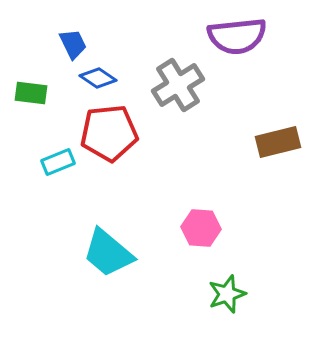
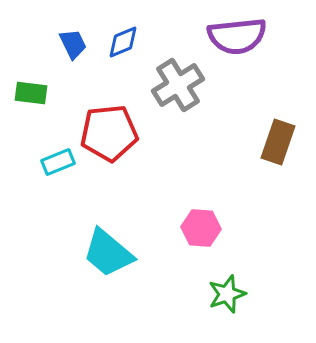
blue diamond: moved 25 px right, 36 px up; rotated 57 degrees counterclockwise
brown rectangle: rotated 57 degrees counterclockwise
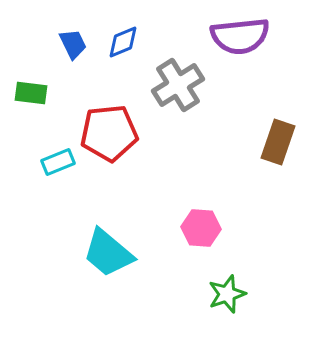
purple semicircle: moved 3 px right
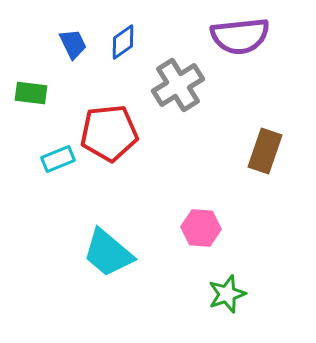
blue diamond: rotated 12 degrees counterclockwise
brown rectangle: moved 13 px left, 9 px down
cyan rectangle: moved 3 px up
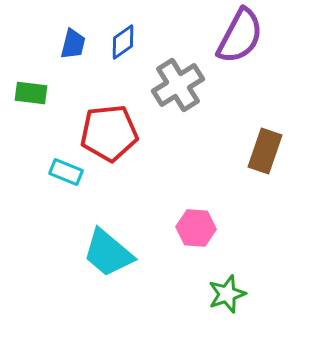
purple semicircle: rotated 56 degrees counterclockwise
blue trapezoid: rotated 40 degrees clockwise
cyan rectangle: moved 8 px right, 13 px down; rotated 44 degrees clockwise
pink hexagon: moved 5 px left
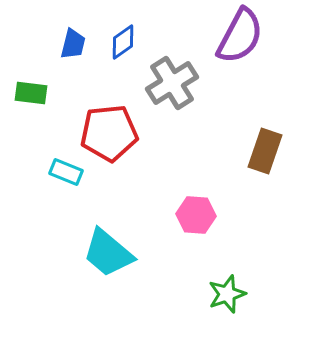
gray cross: moved 6 px left, 2 px up
pink hexagon: moved 13 px up
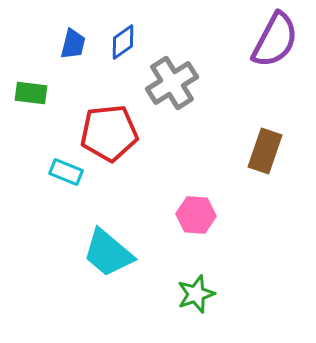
purple semicircle: moved 35 px right, 4 px down
green star: moved 31 px left
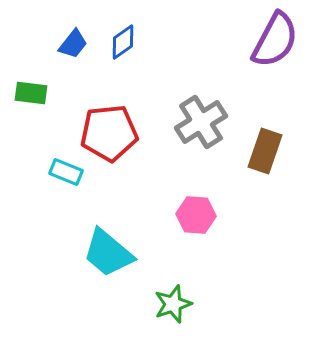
blue trapezoid: rotated 24 degrees clockwise
gray cross: moved 29 px right, 39 px down
green star: moved 23 px left, 10 px down
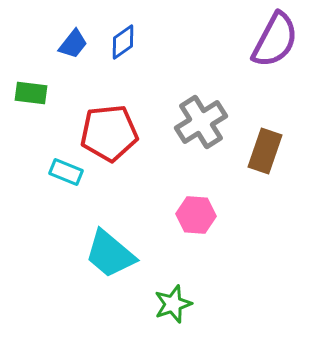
cyan trapezoid: moved 2 px right, 1 px down
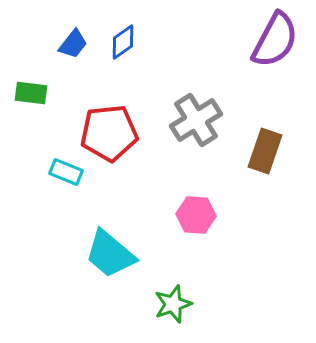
gray cross: moved 5 px left, 2 px up
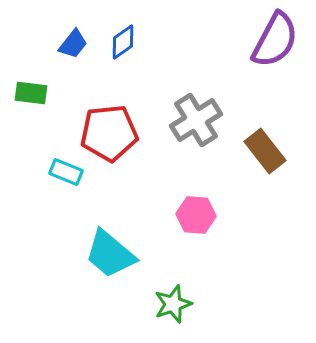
brown rectangle: rotated 57 degrees counterclockwise
